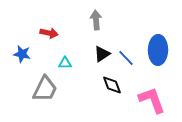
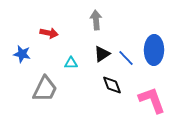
blue ellipse: moved 4 px left
cyan triangle: moved 6 px right
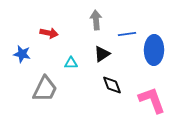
blue line: moved 1 px right, 24 px up; rotated 54 degrees counterclockwise
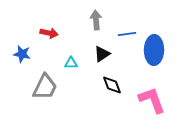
gray trapezoid: moved 2 px up
